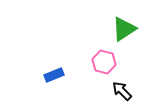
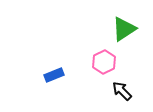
pink hexagon: rotated 20 degrees clockwise
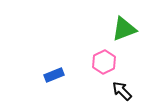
green triangle: rotated 12 degrees clockwise
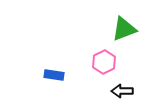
blue rectangle: rotated 30 degrees clockwise
black arrow: rotated 45 degrees counterclockwise
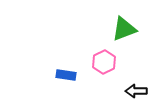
blue rectangle: moved 12 px right
black arrow: moved 14 px right
